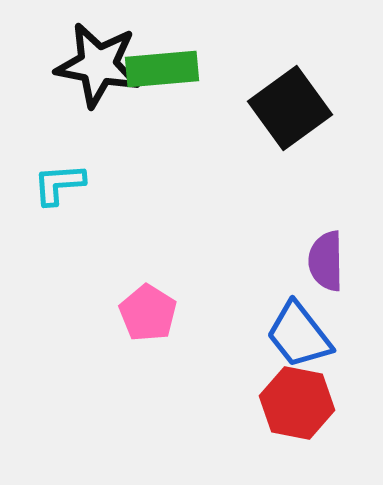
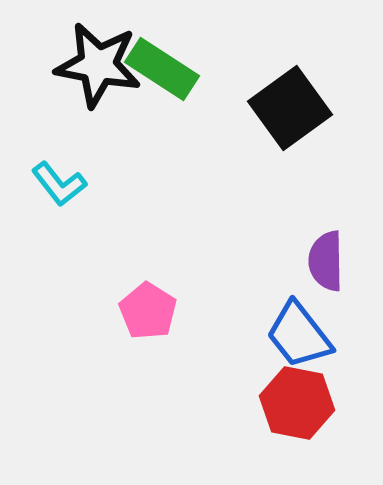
green rectangle: rotated 38 degrees clockwise
cyan L-shape: rotated 124 degrees counterclockwise
pink pentagon: moved 2 px up
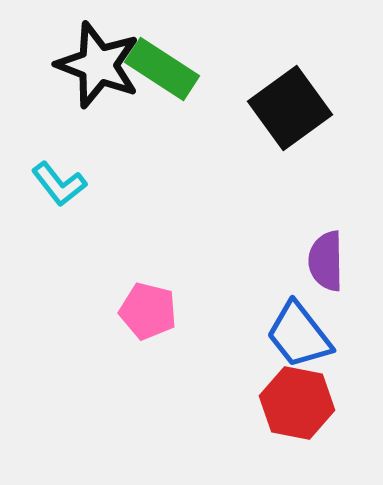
black star: rotated 10 degrees clockwise
pink pentagon: rotated 18 degrees counterclockwise
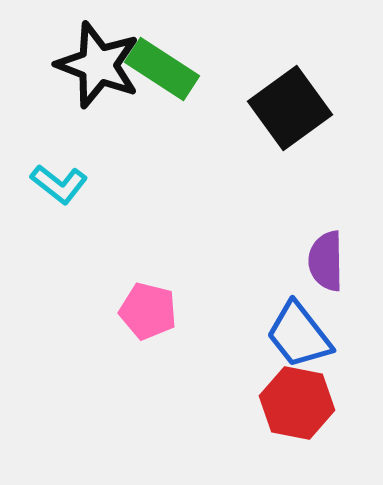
cyan L-shape: rotated 14 degrees counterclockwise
